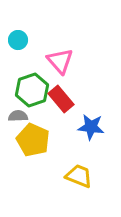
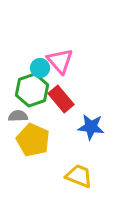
cyan circle: moved 22 px right, 28 px down
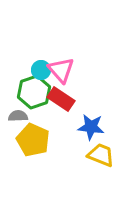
pink triangle: moved 1 px right, 9 px down
cyan circle: moved 1 px right, 2 px down
green hexagon: moved 2 px right, 2 px down
red rectangle: rotated 16 degrees counterclockwise
yellow trapezoid: moved 22 px right, 21 px up
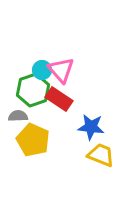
cyan circle: moved 1 px right
green hexagon: moved 1 px left, 2 px up
red rectangle: moved 2 px left
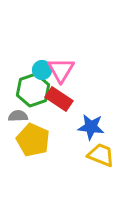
pink triangle: rotated 12 degrees clockwise
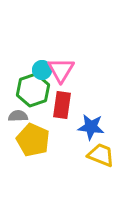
red rectangle: moved 3 px right, 6 px down; rotated 64 degrees clockwise
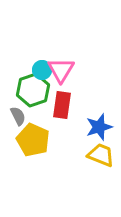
gray semicircle: rotated 66 degrees clockwise
blue star: moved 8 px right; rotated 24 degrees counterclockwise
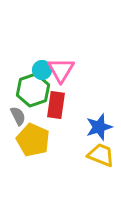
red rectangle: moved 6 px left
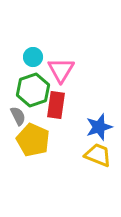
cyan circle: moved 9 px left, 13 px up
yellow trapezoid: moved 3 px left
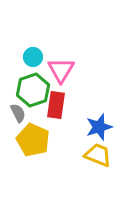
gray semicircle: moved 3 px up
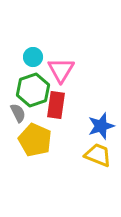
blue star: moved 2 px right, 1 px up
yellow pentagon: moved 2 px right
